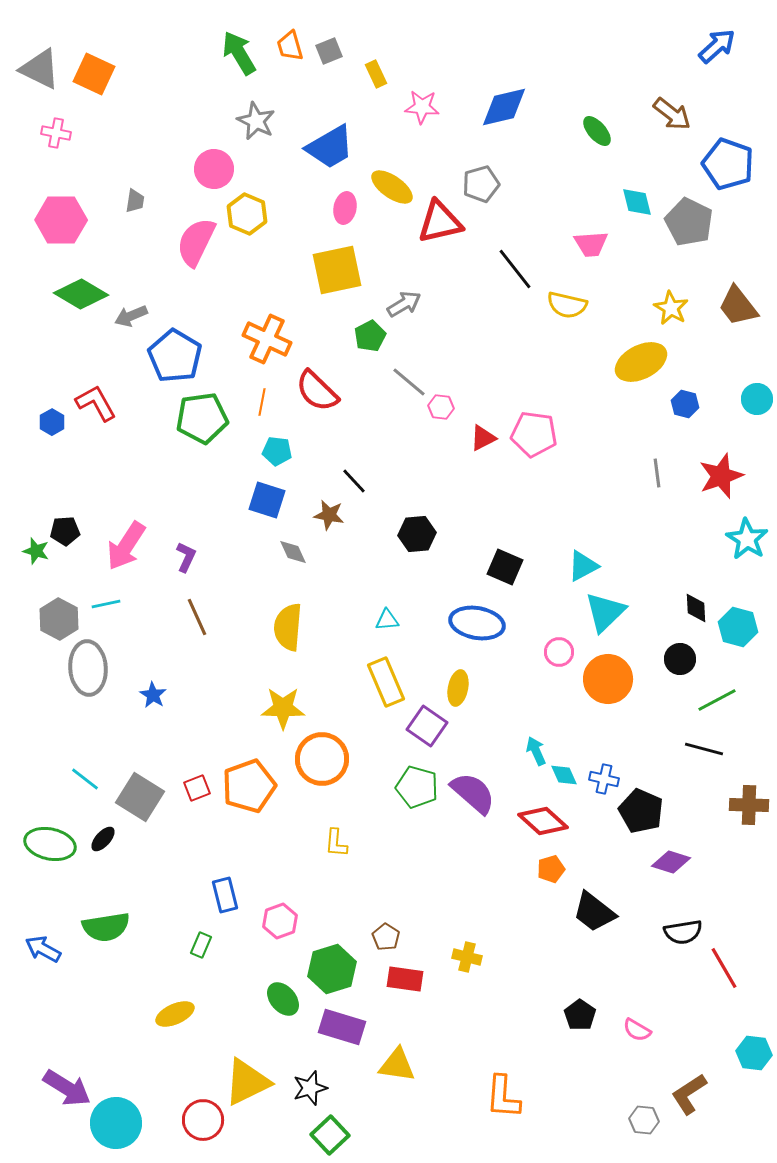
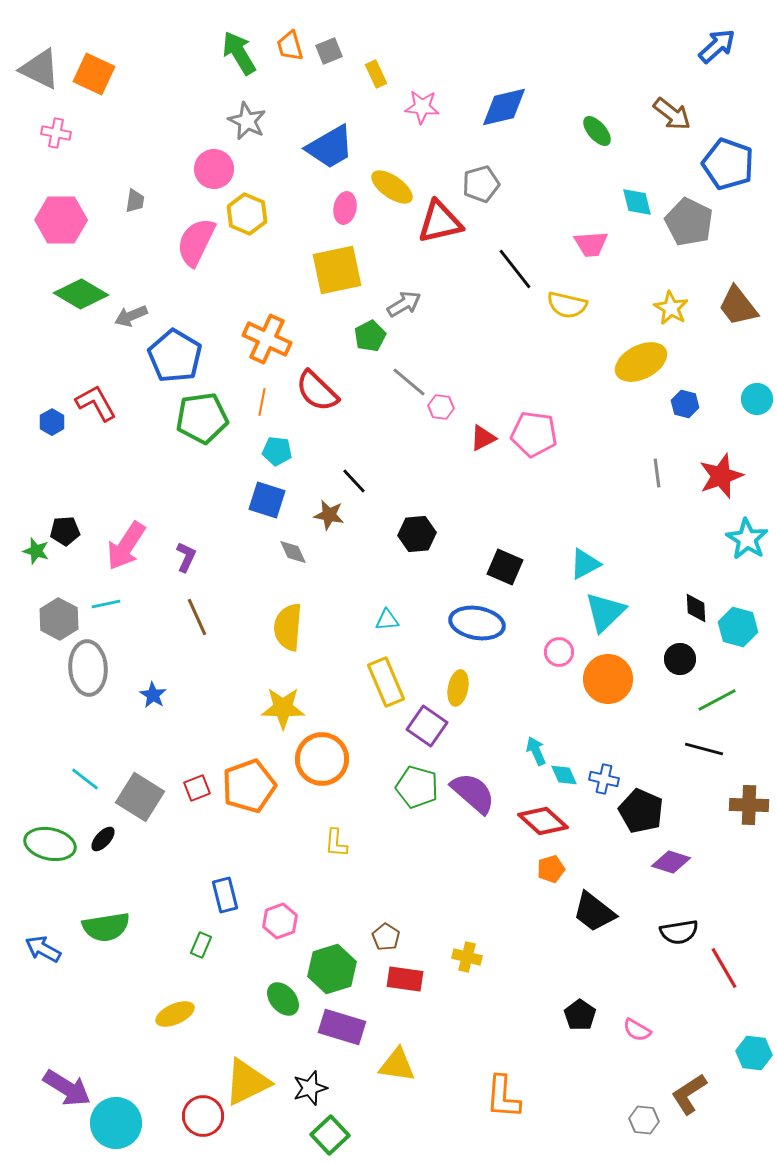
gray star at (256, 121): moved 9 px left
cyan triangle at (583, 566): moved 2 px right, 2 px up
black semicircle at (683, 932): moved 4 px left
red circle at (203, 1120): moved 4 px up
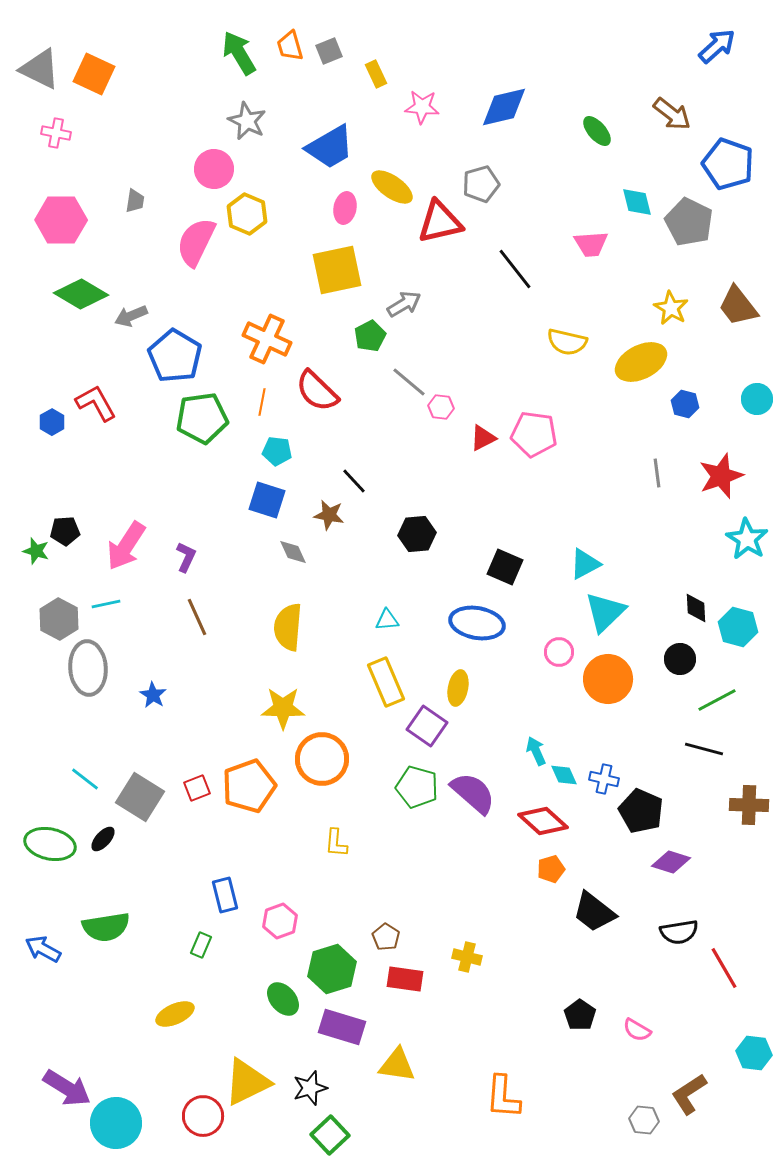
yellow semicircle at (567, 305): moved 37 px down
